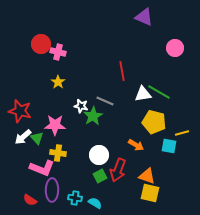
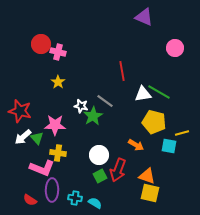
gray line: rotated 12 degrees clockwise
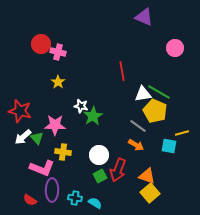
gray line: moved 33 px right, 25 px down
yellow pentagon: moved 1 px right, 11 px up; rotated 10 degrees clockwise
yellow cross: moved 5 px right, 1 px up
yellow square: rotated 36 degrees clockwise
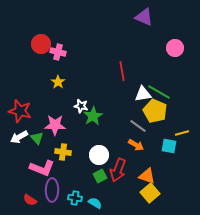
white arrow: moved 4 px left; rotated 12 degrees clockwise
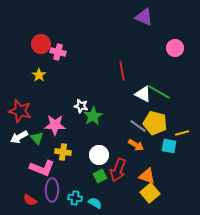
yellow star: moved 19 px left, 7 px up
white triangle: rotated 36 degrees clockwise
yellow pentagon: moved 12 px down; rotated 10 degrees counterclockwise
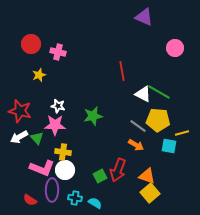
red circle: moved 10 px left
yellow star: rotated 16 degrees clockwise
white star: moved 23 px left
green star: rotated 18 degrees clockwise
yellow pentagon: moved 3 px right, 3 px up; rotated 10 degrees counterclockwise
white circle: moved 34 px left, 15 px down
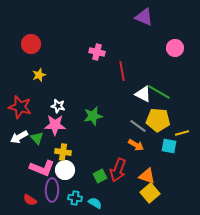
pink cross: moved 39 px right
red star: moved 4 px up
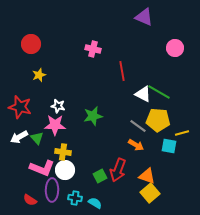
pink cross: moved 4 px left, 3 px up
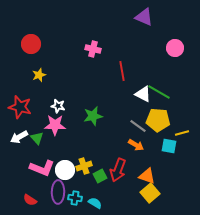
yellow cross: moved 21 px right, 14 px down; rotated 28 degrees counterclockwise
purple ellipse: moved 6 px right, 2 px down
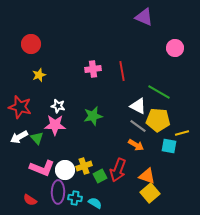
pink cross: moved 20 px down; rotated 21 degrees counterclockwise
white triangle: moved 5 px left, 12 px down
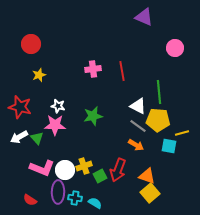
green line: rotated 55 degrees clockwise
